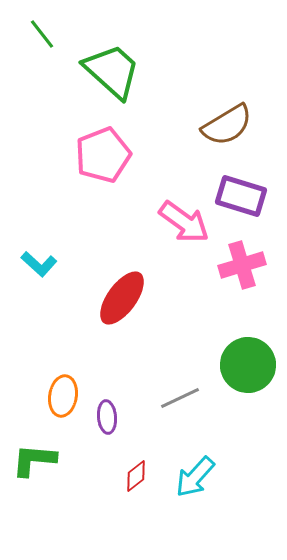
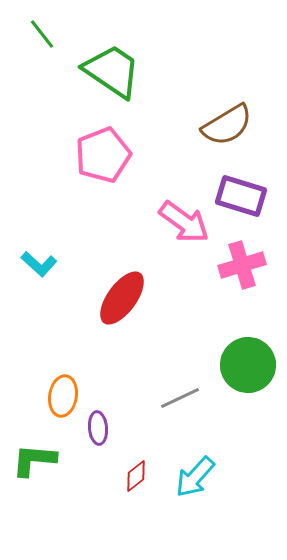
green trapezoid: rotated 8 degrees counterclockwise
purple ellipse: moved 9 px left, 11 px down
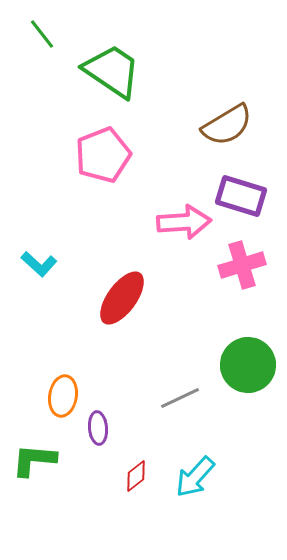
pink arrow: rotated 40 degrees counterclockwise
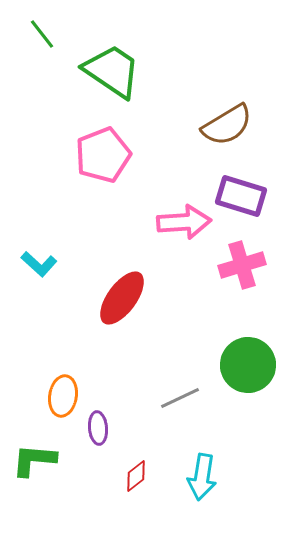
cyan arrow: moved 7 px right; rotated 33 degrees counterclockwise
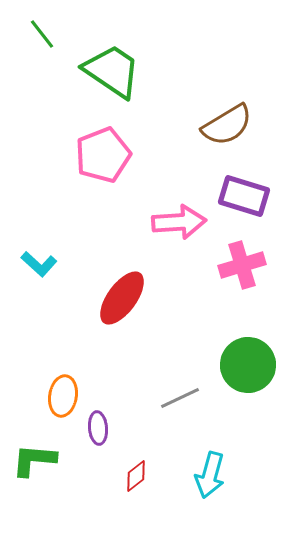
purple rectangle: moved 3 px right
pink arrow: moved 5 px left
cyan arrow: moved 8 px right, 2 px up; rotated 6 degrees clockwise
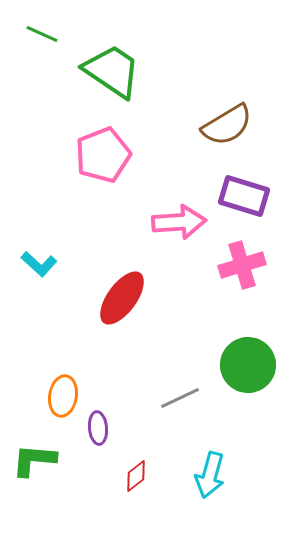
green line: rotated 28 degrees counterclockwise
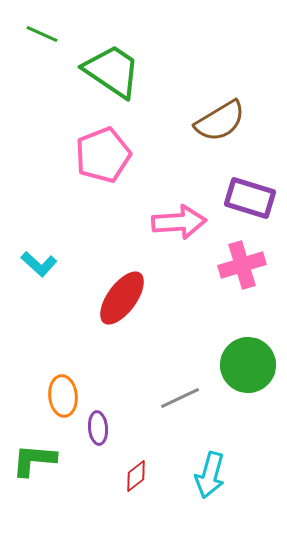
brown semicircle: moved 7 px left, 4 px up
purple rectangle: moved 6 px right, 2 px down
orange ellipse: rotated 15 degrees counterclockwise
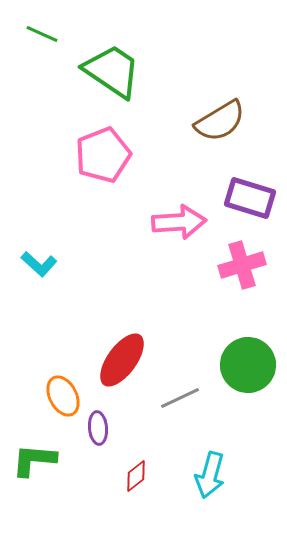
red ellipse: moved 62 px down
orange ellipse: rotated 21 degrees counterclockwise
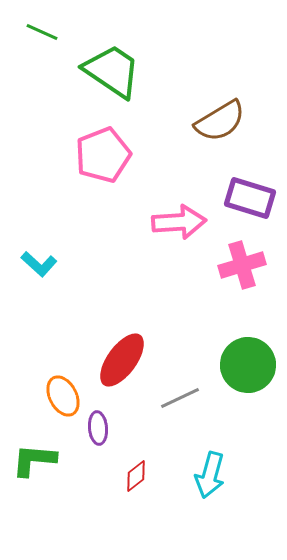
green line: moved 2 px up
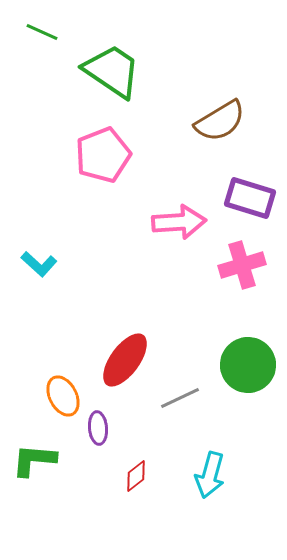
red ellipse: moved 3 px right
